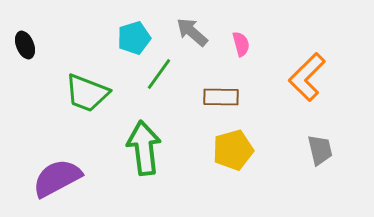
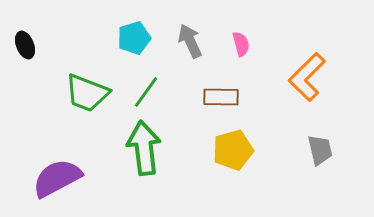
gray arrow: moved 2 px left, 9 px down; rotated 24 degrees clockwise
green line: moved 13 px left, 18 px down
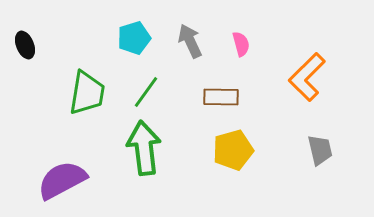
green trapezoid: rotated 102 degrees counterclockwise
purple semicircle: moved 5 px right, 2 px down
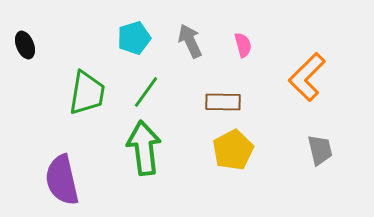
pink semicircle: moved 2 px right, 1 px down
brown rectangle: moved 2 px right, 5 px down
yellow pentagon: rotated 12 degrees counterclockwise
purple semicircle: rotated 75 degrees counterclockwise
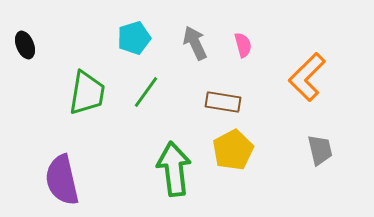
gray arrow: moved 5 px right, 2 px down
brown rectangle: rotated 8 degrees clockwise
green arrow: moved 30 px right, 21 px down
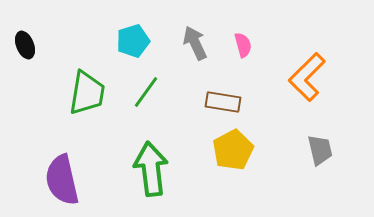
cyan pentagon: moved 1 px left, 3 px down
green arrow: moved 23 px left
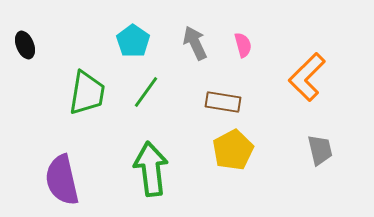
cyan pentagon: rotated 20 degrees counterclockwise
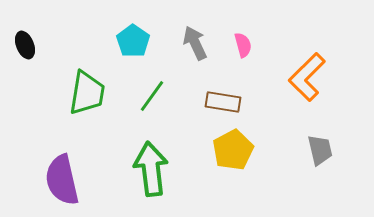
green line: moved 6 px right, 4 px down
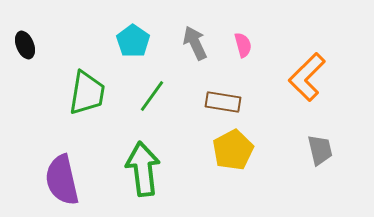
green arrow: moved 8 px left
